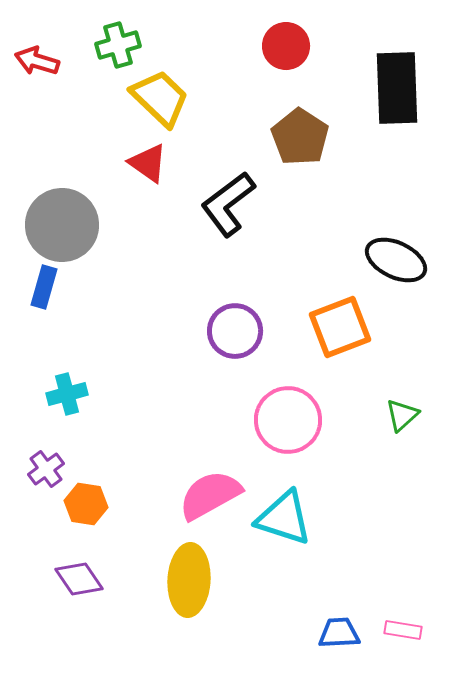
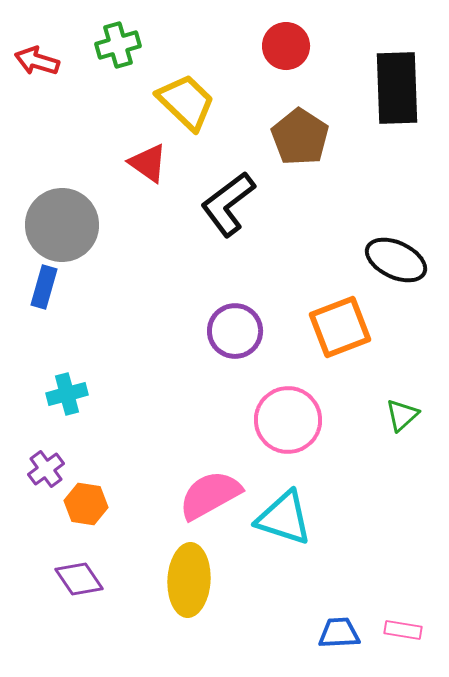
yellow trapezoid: moved 26 px right, 4 px down
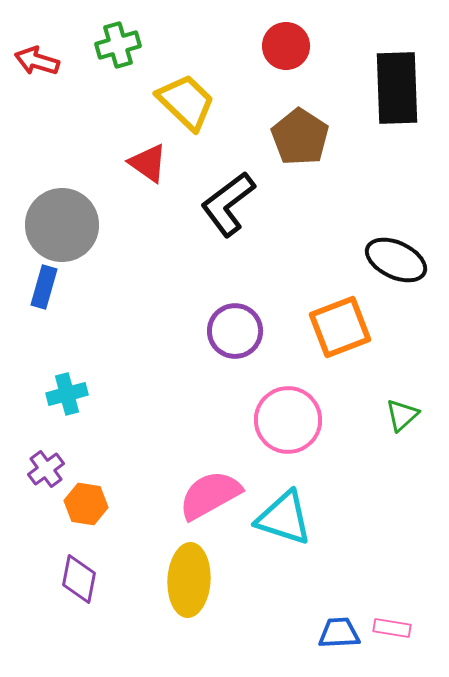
purple diamond: rotated 45 degrees clockwise
pink rectangle: moved 11 px left, 2 px up
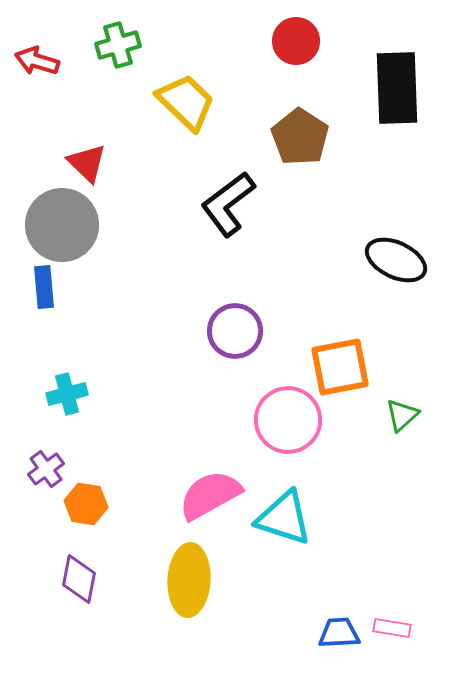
red circle: moved 10 px right, 5 px up
red triangle: moved 61 px left; rotated 9 degrees clockwise
blue rectangle: rotated 21 degrees counterclockwise
orange square: moved 40 px down; rotated 10 degrees clockwise
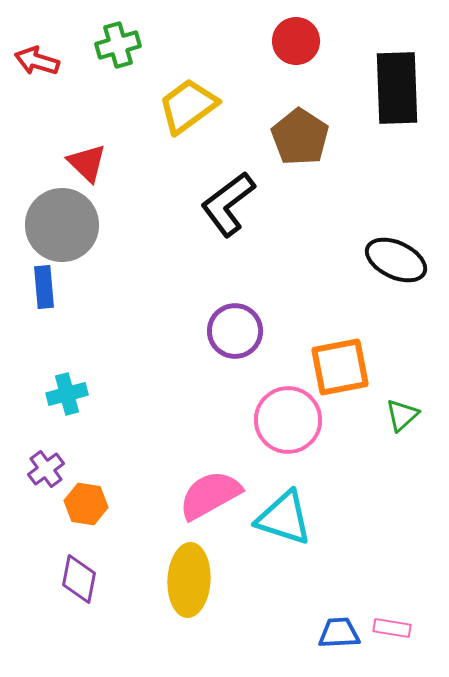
yellow trapezoid: moved 2 px right, 4 px down; rotated 80 degrees counterclockwise
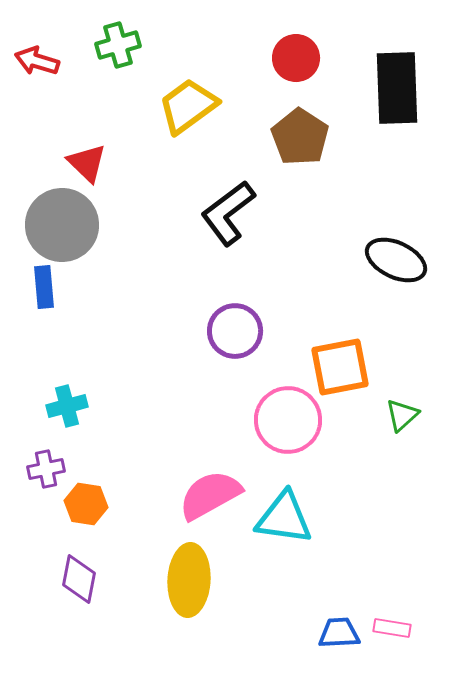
red circle: moved 17 px down
black L-shape: moved 9 px down
cyan cross: moved 12 px down
purple cross: rotated 24 degrees clockwise
cyan triangle: rotated 10 degrees counterclockwise
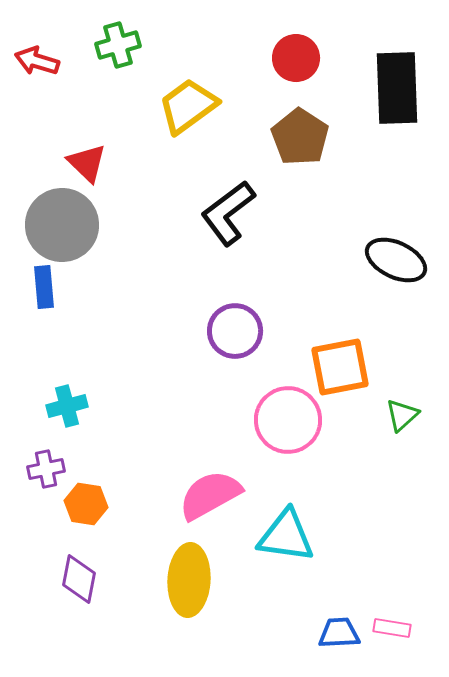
cyan triangle: moved 2 px right, 18 px down
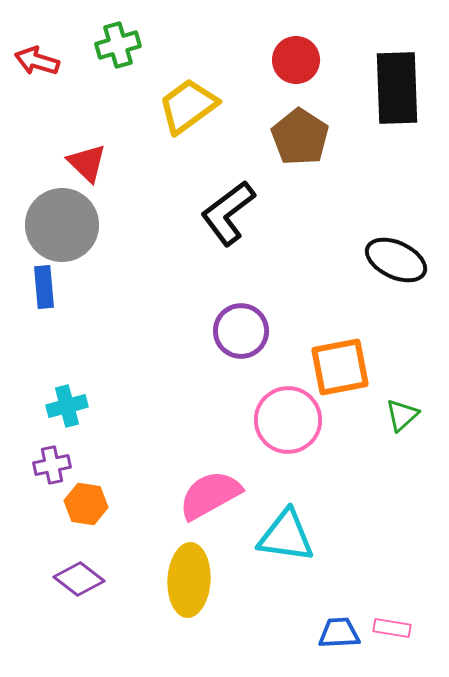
red circle: moved 2 px down
purple circle: moved 6 px right
purple cross: moved 6 px right, 4 px up
purple diamond: rotated 63 degrees counterclockwise
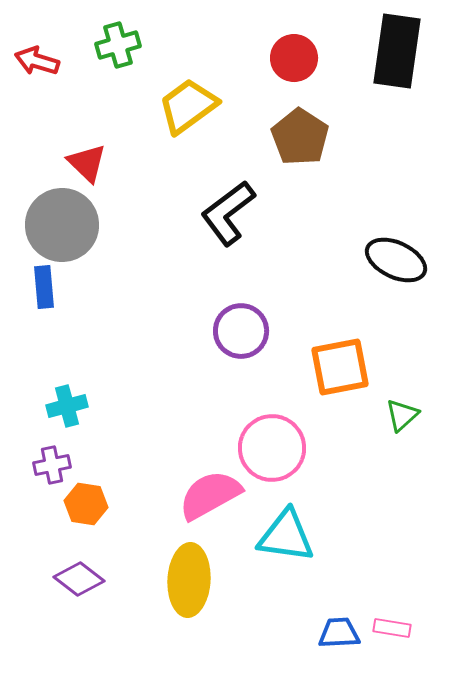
red circle: moved 2 px left, 2 px up
black rectangle: moved 37 px up; rotated 10 degrees clockwise
pink circle: moved 16 px left, 28 px down
